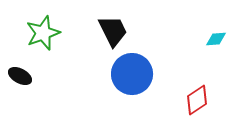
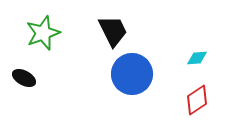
cyan diamond: moved 19 px left, 19 px down
black ellipse: moved 4 px right, 2 px down
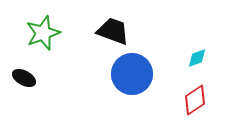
black trapezoid: rotated 44 degrees counterclockwise
cyan diamond: rotated 15 degrees counterclockwise
red diamond: moved 2 px left
